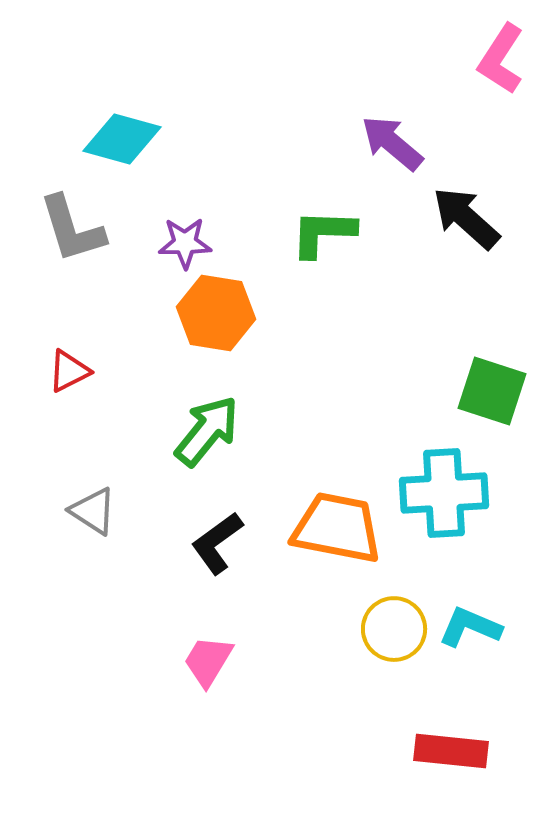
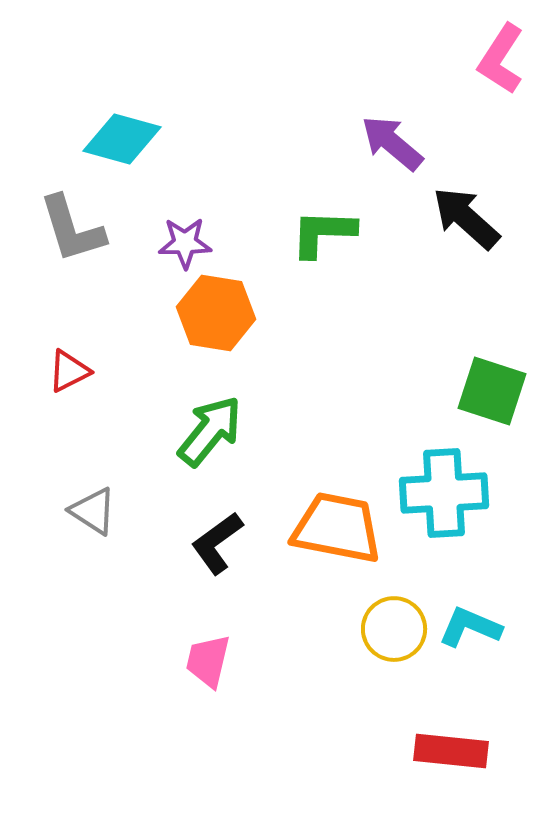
green arrow: moved 3 px right
pink trapezoid: rotated 18 degrees counterclockwise
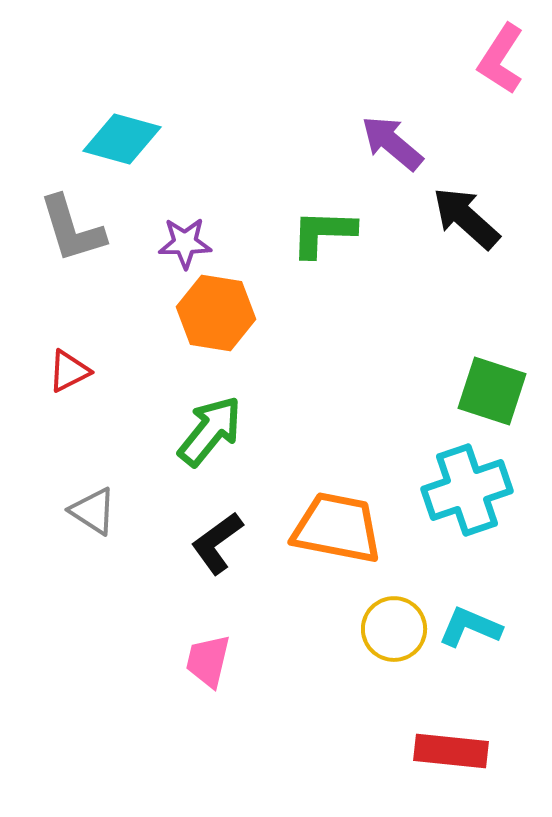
cyan cross: moved 23 px right, 3 px up; rotated 16 degrees counterclockwise
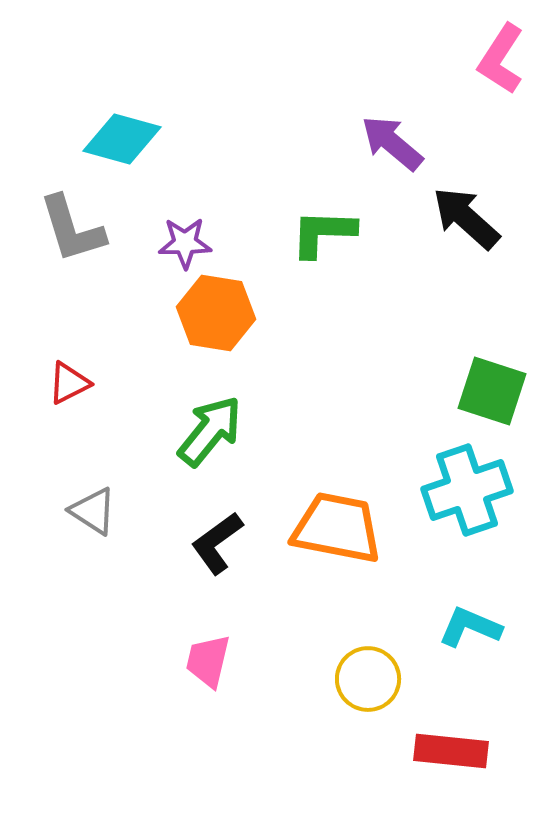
red triangle: moved 12 px down
yellow circle: moved 26 px left, 50 px down
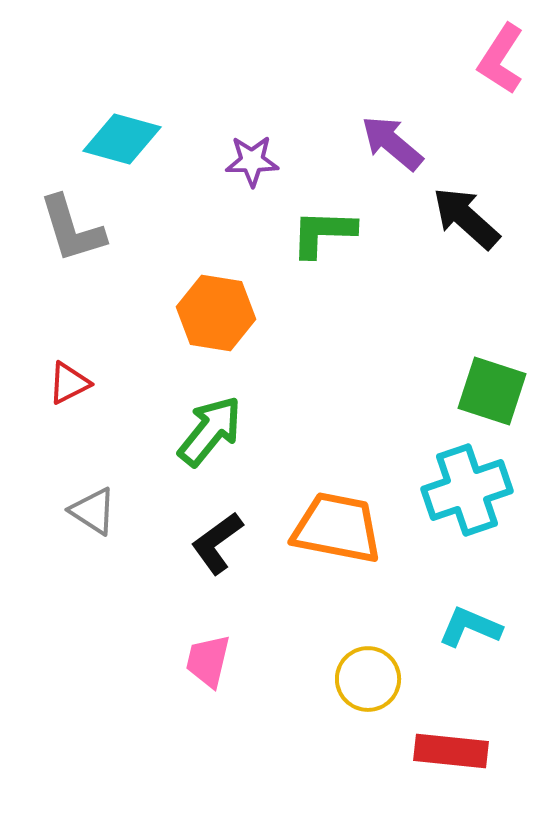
purple star: moved 67 px right, 82 px up
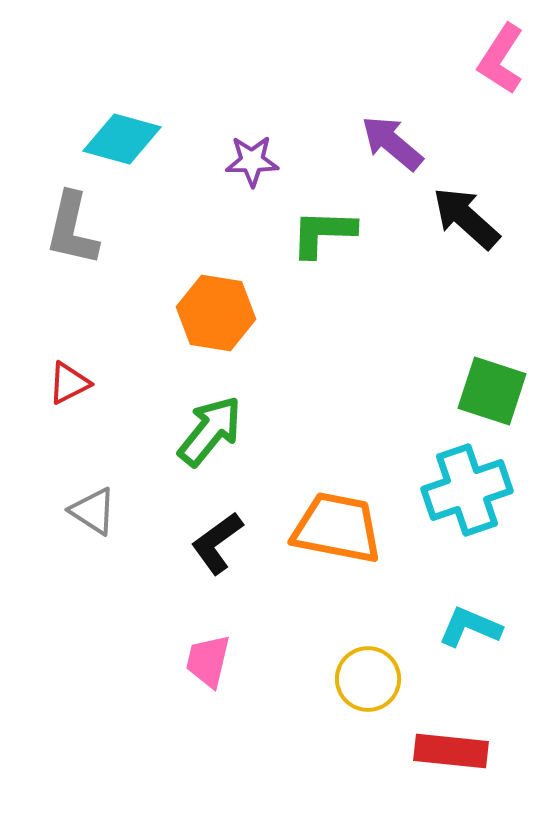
gray L-shape: rotated 30 degrees clockwise
